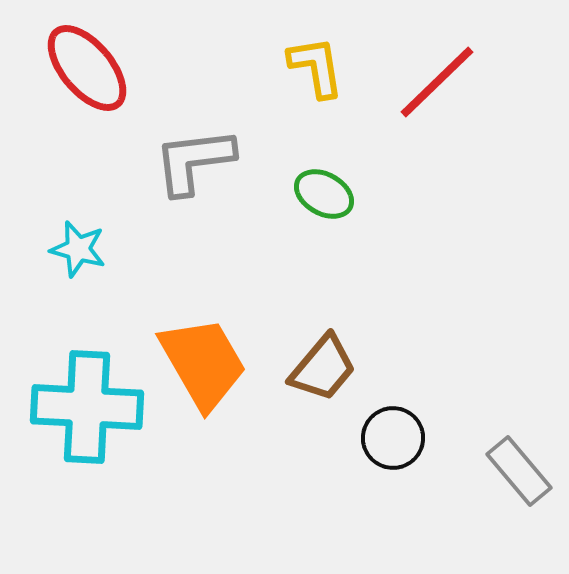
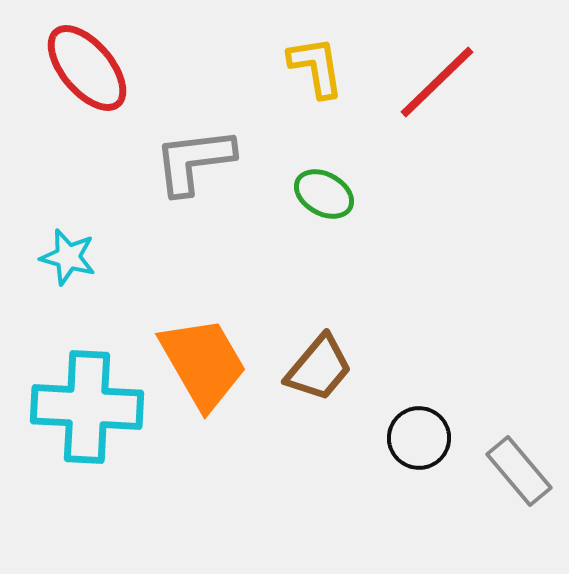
cyan star: moved 10 px left, 8 px down
brown trapezoid: moved 4 px left
black circle: moved 26 px right
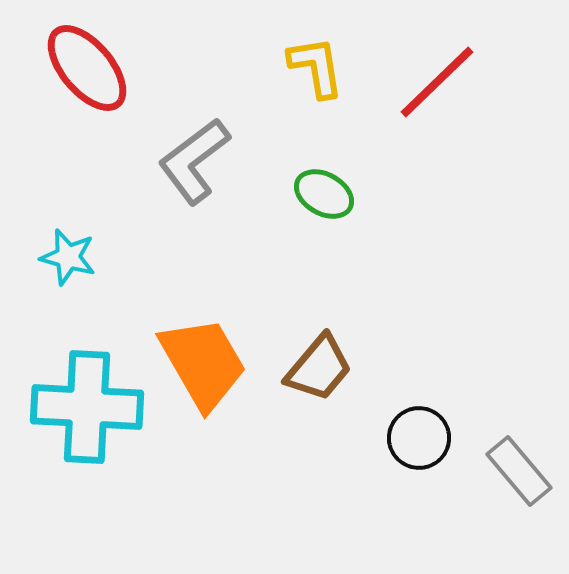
gray L-shape: rotated 30 degrees counterclockwise
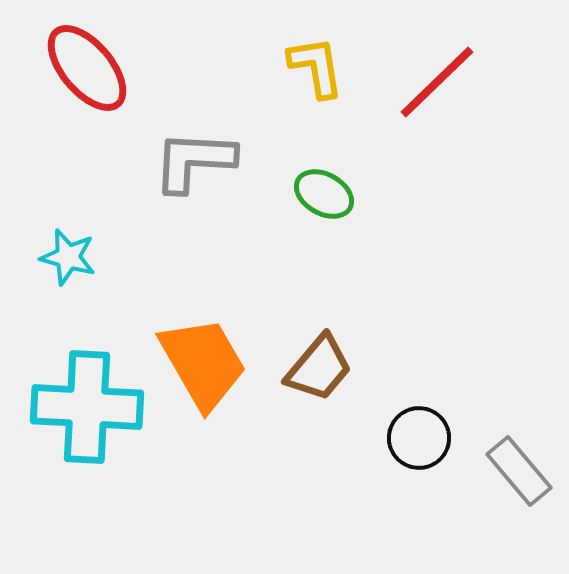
gray L-shape: rotated 40 degrees clockwise
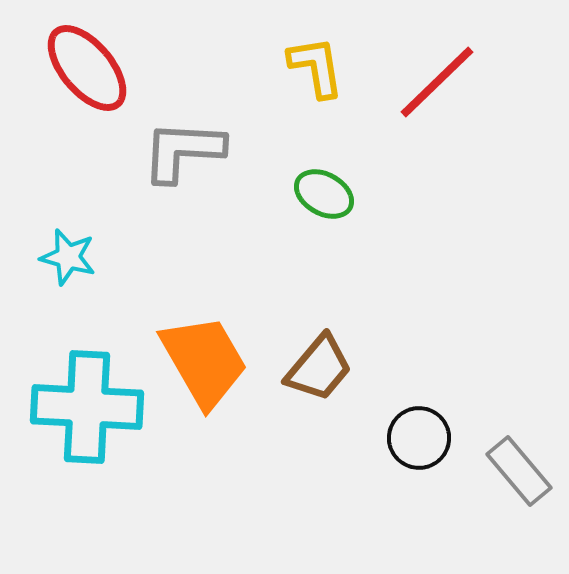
gray L-shape: moved 11 px left, 10 px up
orange trapezoid: moved 1 px right, 2 px up
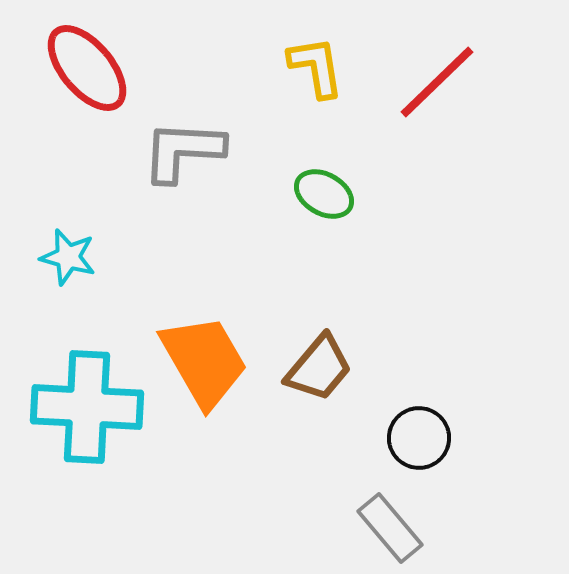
gray rectangle: moved 129 px left, 57 px down
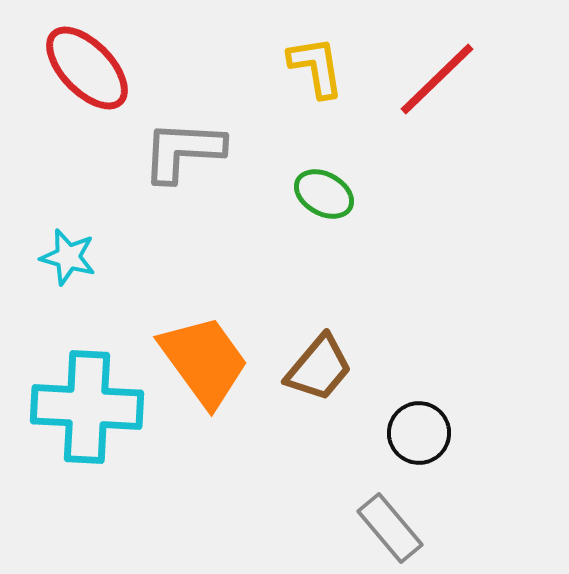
red ellipse: rotated 4 degrees counterclockwise
red line: moved 3 px up
orange trapezoid: rotated 6 degrees counterclockwise
black circle: moved 5 px up
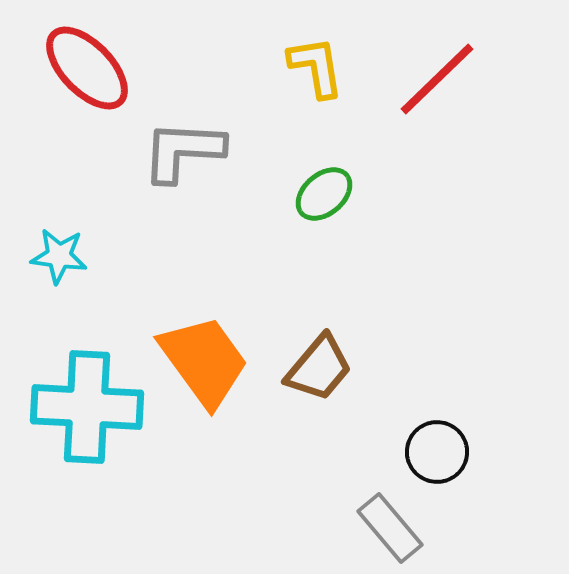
green ellipse: rotated 70 degrees counterclockwise
cyan star: moved 9 px left, 1 px up; rotated 8 degrees counterclockwise
black circle: moved 18 px right, 19 px down
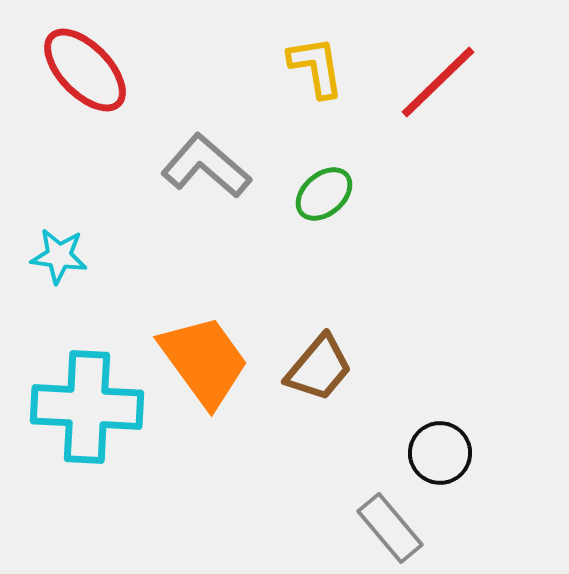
red ellipse: moved 2 px left, 2 px down
red line: moved 1 px right, 3 px down
gray L-shape: moved 23 px right, 15 px down; rotated 38 degrees clockwise
black circle: moved 3 px right, 1 px down
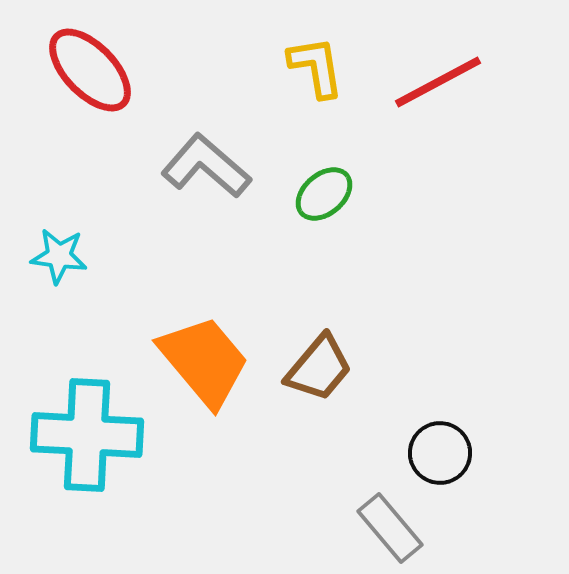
red ellipse: moved 5 px right
red line: rotated 16 degrees clockwise
orange trapezoid: rotated 4 degrees counterclockwise
cyan cross: moved 28 px down
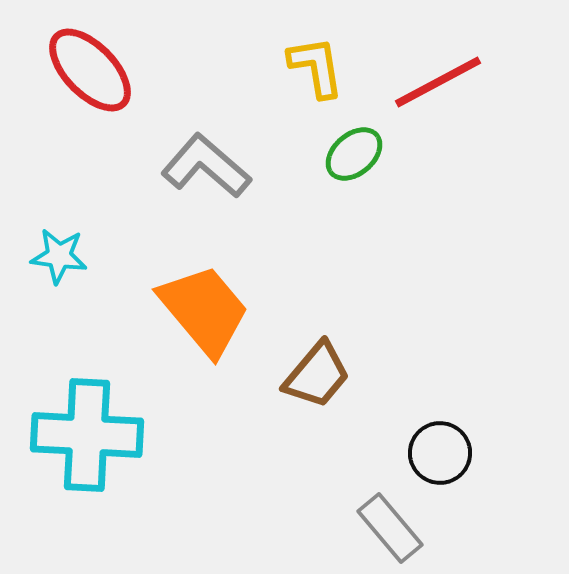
green ellipse: moved 30 px right, 40 px up
orange trapezoid: moved 51 px up
brown trapezoid: moved 2 px left, 7 px down
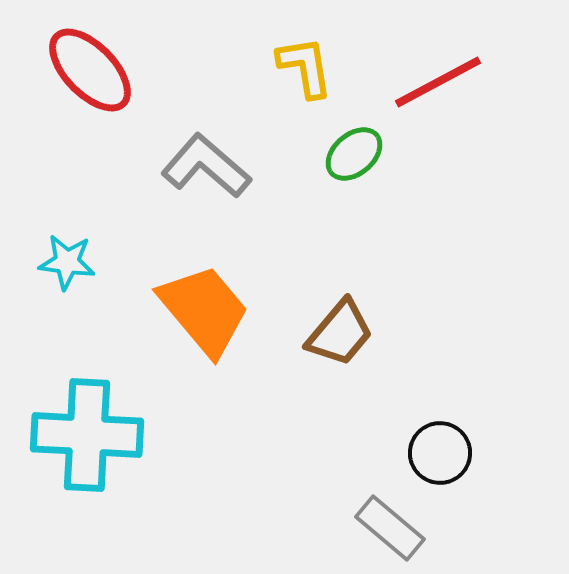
yellow L-shape: moved 11 px left
cyan star: moved 8 px right, 6 px down
brown trapezoid: moved 23 px right, 42 px up
gray rectangle: rotated 10 degrees counterclockwise
